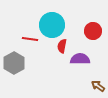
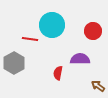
red semicircle: moved 4 px left, 27 px down
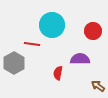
red line: moved 2 px right, 5 px down
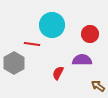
red circle: moved 3 px left, 3 px down
purple semicircle: moved 2 px right, 1 px down
red semicircle: rotated 16 degrees clockwise
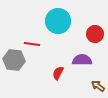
cyan circle: moved 6 px right, 4 px up
red circle: moved 5 px right
gray hexagon: moved 3 px up; rotated 25 degrees counterclockwise
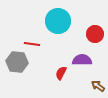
gray hexagon: moved 3 px right, 2 px down
red semicircle: moved 3 px right
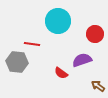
purple semicircle: rotated 18 degrees counterclockwise
red semicircle: rotated 80 degrees counterclockwise
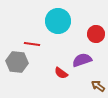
red circle: moved 1 px right
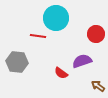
cyan circle: moved 2 px left, 3 px up
red line: moved 6 px right, 8 px up
purple semicircle: moved 1 px down
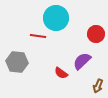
purple semicircle: rotated 24 degrees counterclockwise
brown arrow: rotated 104 degrees counterclockwise
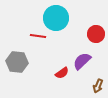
red semicircle: moved 1 px right; rotated 72 degrees counterclockwise
